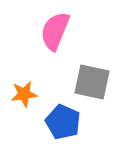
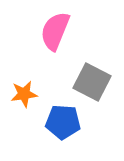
gray square: rotated 15 degrees clockwise
blue pentagon: rotated 20 degrees counterclockwise
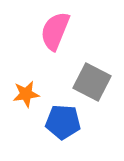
orange star: moved 2 px right
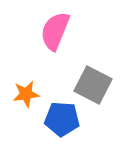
gray square: moved 1 px right, 3 px down
blue pentagon: moved 1 px left, 3 px up
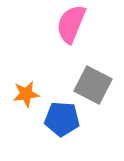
pink semicircle: moved 16 px right, 7 px up
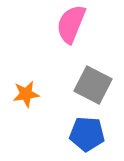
blue pentagon: moved 25 px right, 15 px down
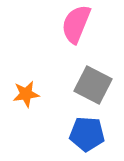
pink semicircle: moved 5 px right
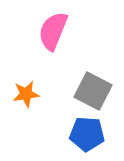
pink semicircle: moved 23 px left, 7 px down
gray square: moved 6 px down
